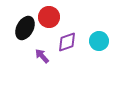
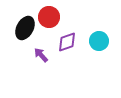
purple arrow: moved 1 px left, 1 px up
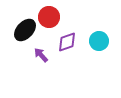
black ellipse: moved 2 px down; rotated 15 degrees clockwise
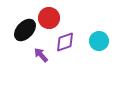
red circle: moved 1 px down
purple diamond: moved 2 px left
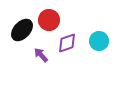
red circle: moved 2 px down
black ellipse: moved 3 px left
purple diamond: moved 2 px right, 1 px down
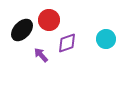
cyan circle: moved 7 px right, 2 px up
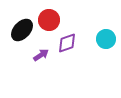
purple arrow: rotated 98 degrees clockwise
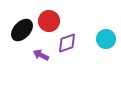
red circle: moved 1 px down
purple arrow: rotated 119 degrees counterclockwise
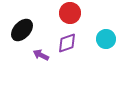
red circle: moved 21 px right, 8 px up
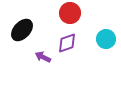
purple arrow: moved 2 px right, 2 px down
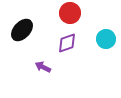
purple arrow: moved 10 px down
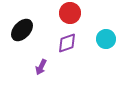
purple arrow: moved 2 px left; rotated 91 degrees counterclockwise
